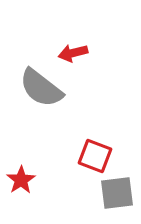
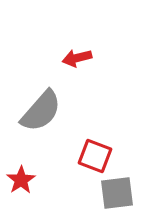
red arrow: moved 4 px right, 5 px down
gray semicircle: moved 23 px down; rotated 87 degrees counterclockwise
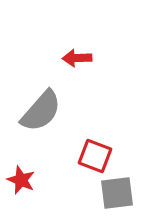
red arrow: rotated 12 degrees clockwise
red star: rotated 16 degrees counterclockwise
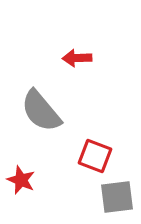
gray semicircle: rotated 99 degrees clockwise
gray square: moved 4 px down
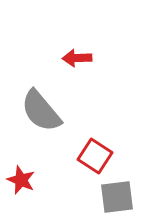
red square: rotated 12 degrees clockwise
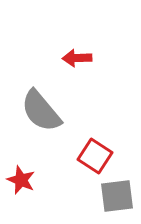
gray square: moved 1 px up
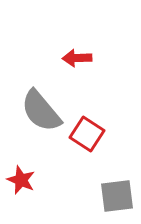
red square: moved 8 px left, 22 px up
